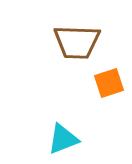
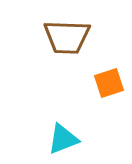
brown trapezoid: moved 10 px left, 5 px up
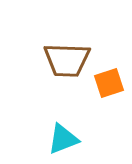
brown trapezoid: moved 23 px down
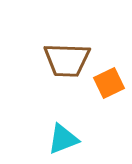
orange square: rotated 8 degrees counterclockwise
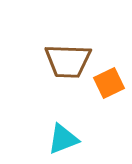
brown trapezoid: moved 1 px right, 1 px down
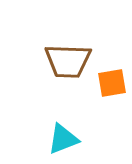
orange square: moved 3 px right; rotated 16 degrees clockwise
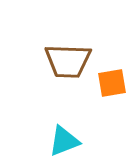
cyan triangle: moved 1 px right, 2 px down
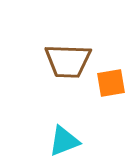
orange square: moved 1 px left
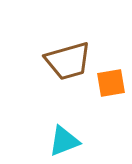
brown trapezoid: rotated 18 degrees counterclockwise
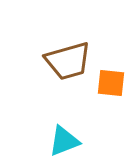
orange square: rotated 16 degrees clockwise
